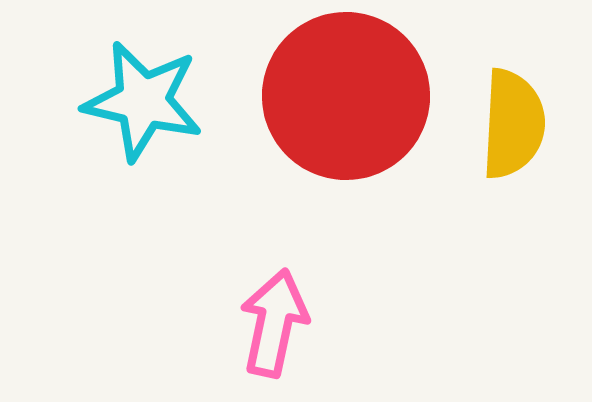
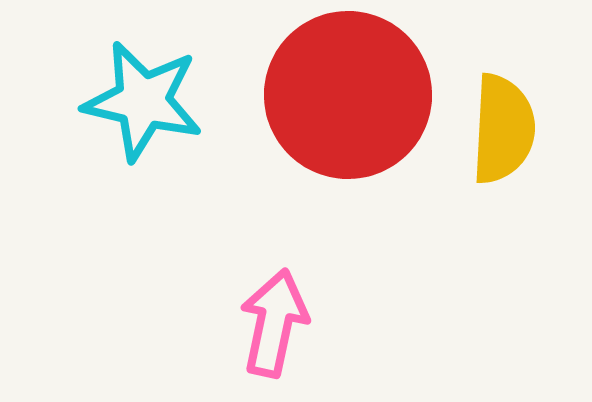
red circle: moved 2 px right, 1 px up
yellow semicircle: moved 10 px left, 5 px down
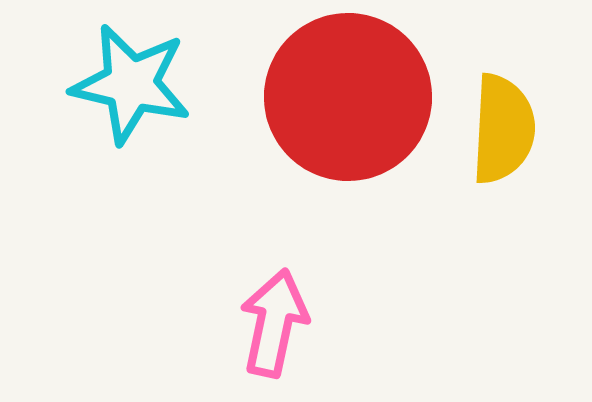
red circle: moved 2 px down
cyan star: moved 12 px left, 17 px up
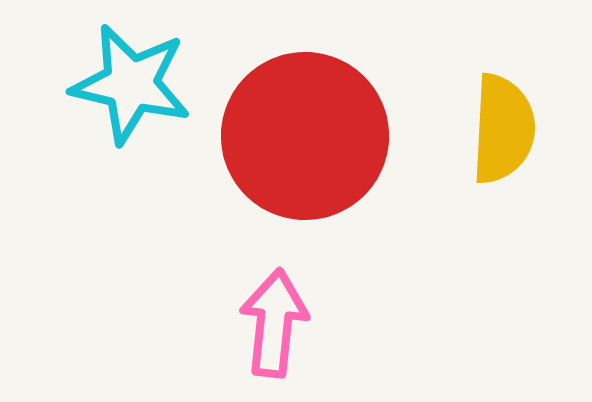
red circle: moved 43 px left, 39 px down
pink arrow: rotated 6 degrees counterclockwise
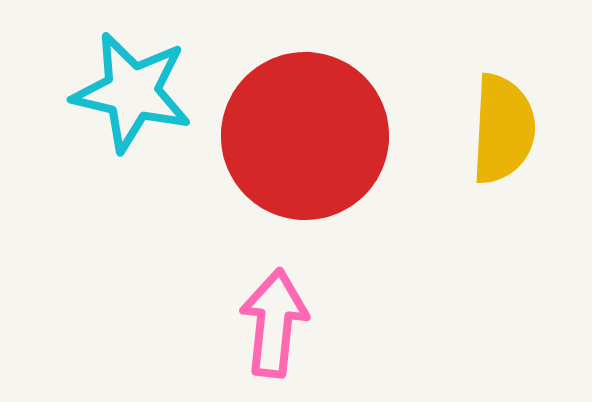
cyan star: moved 1 px right, 8 px down
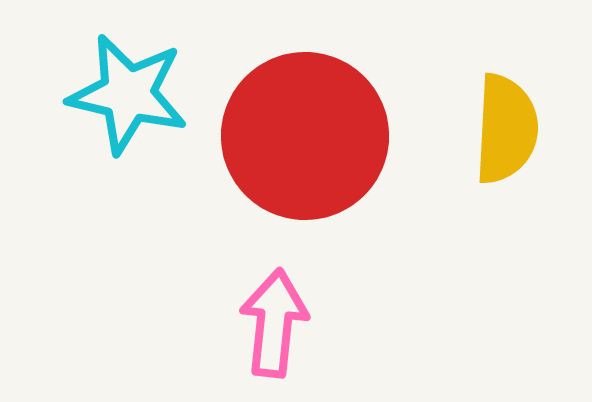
cyan star: moved 4 px left, 2 px down
yellow semicircle: moved 3 px right
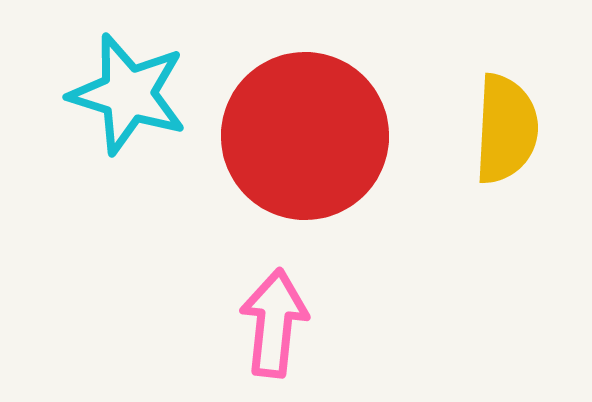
cyan star: rotated 4 degrees clockwise
